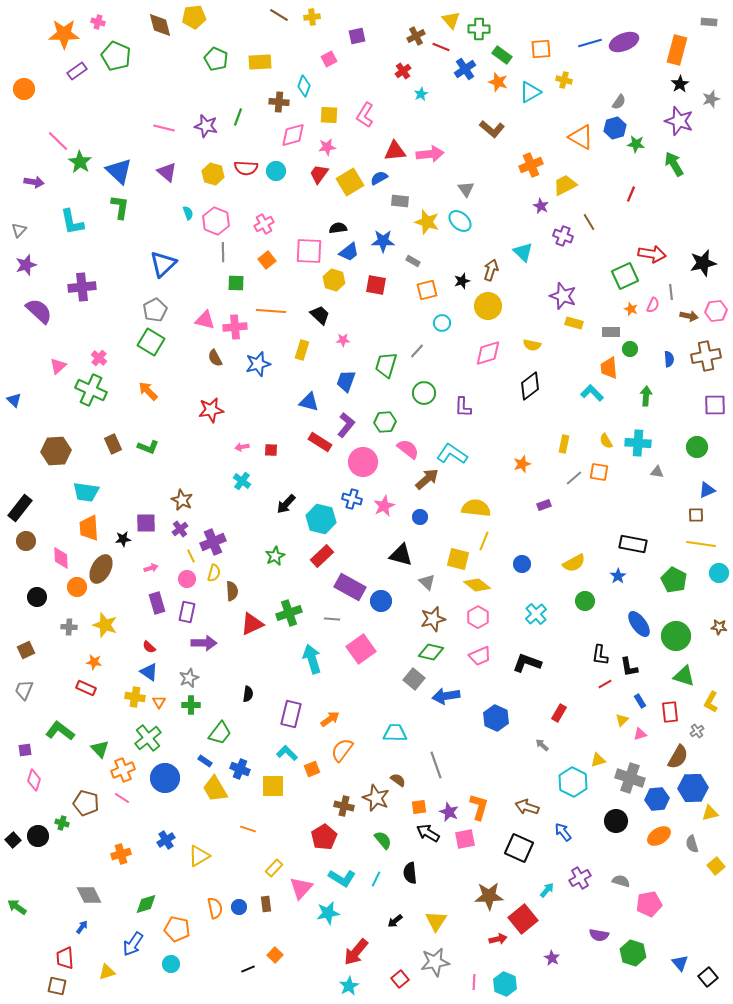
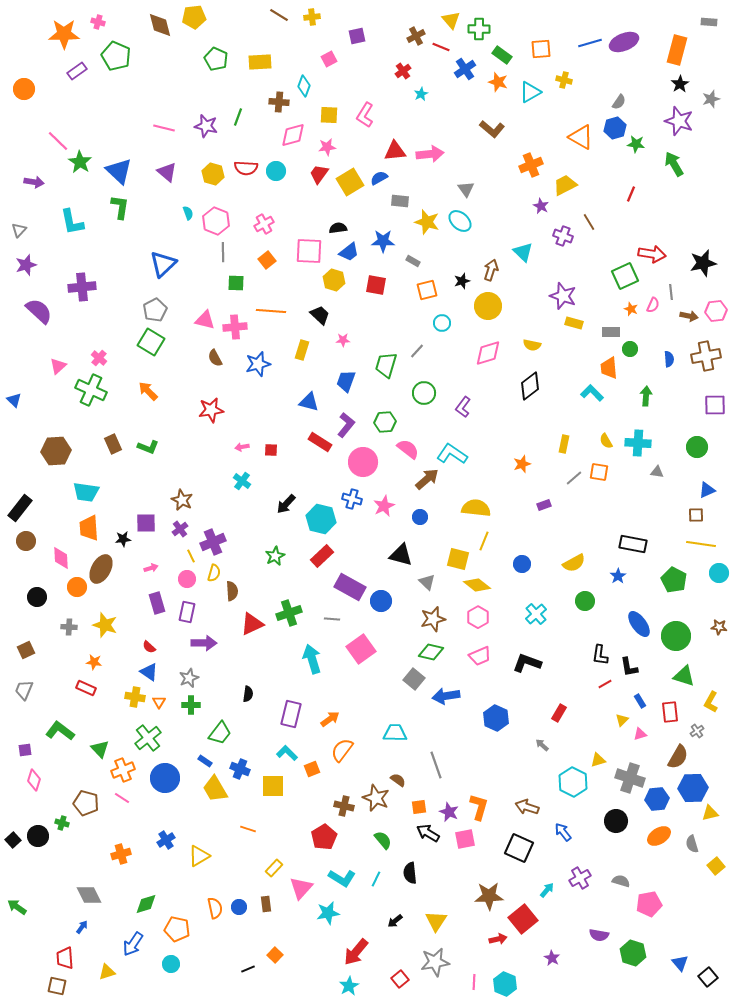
purple L-shape at (463, 407): rotated 35 degrees clockwise
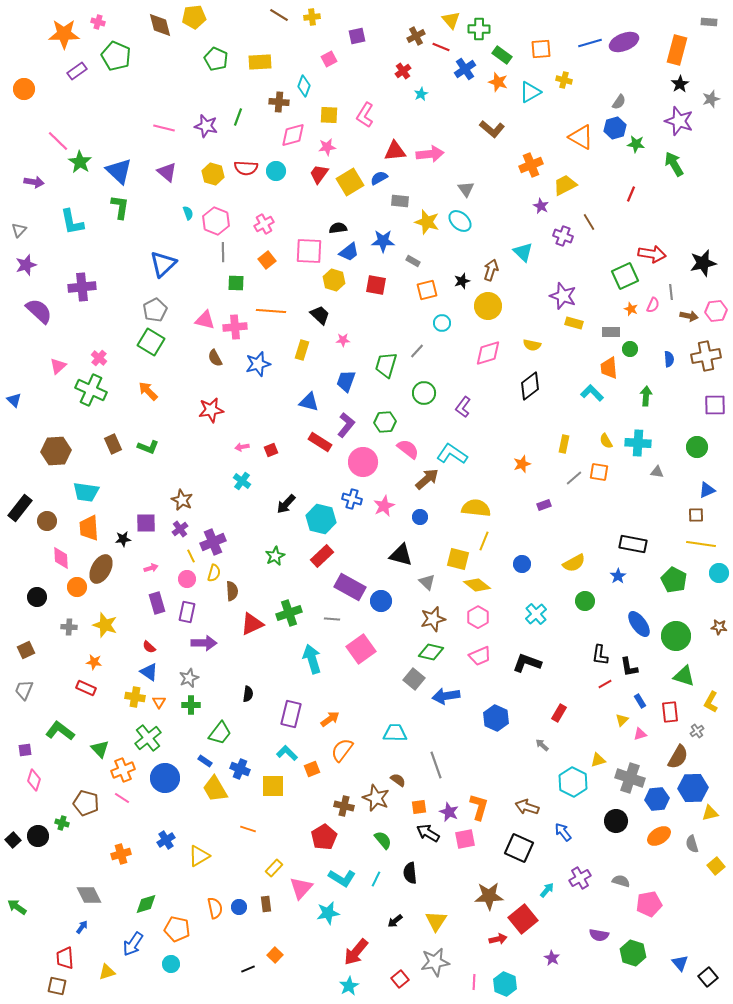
red square at (271, 450): rotated 24 degrees counterclockwise
brown circle at (26, 541): moved 21 px right, 20 px up
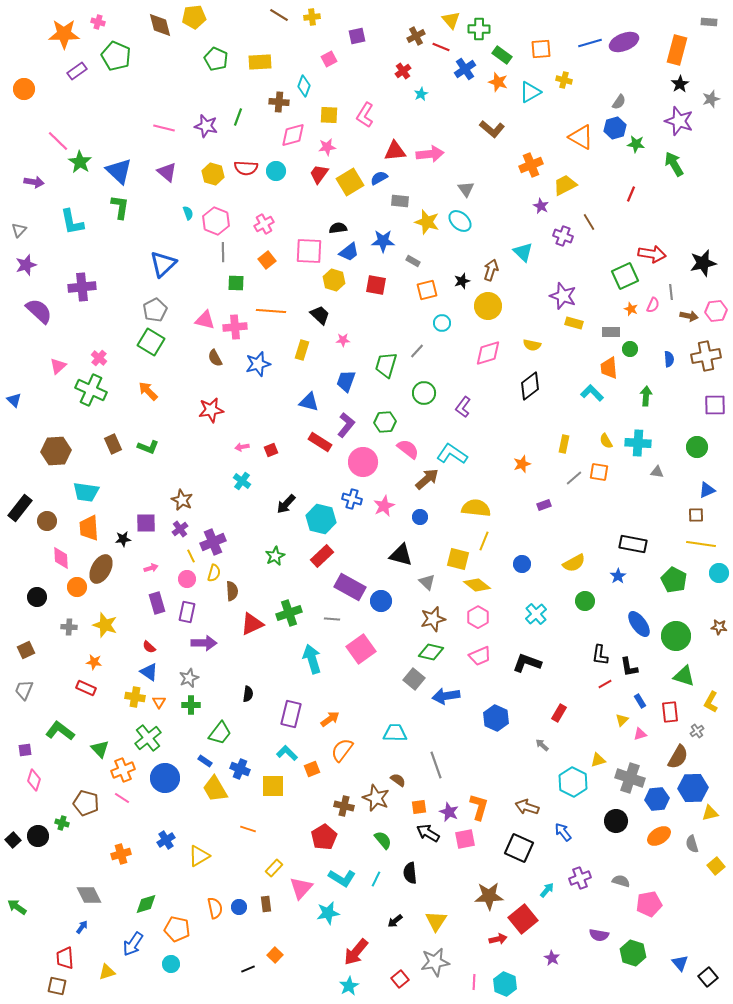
purple cross at (580, 878): rotated 10 degrees clockwise
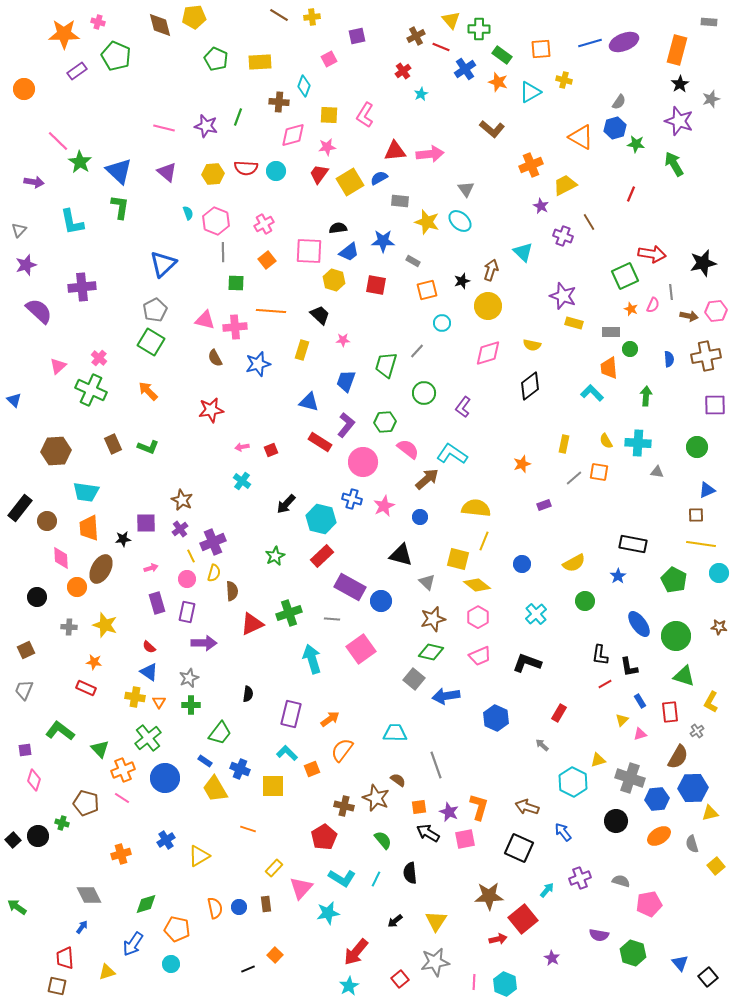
yellow hexagon at (213, 174): rotated 20 degrees counterclockwise
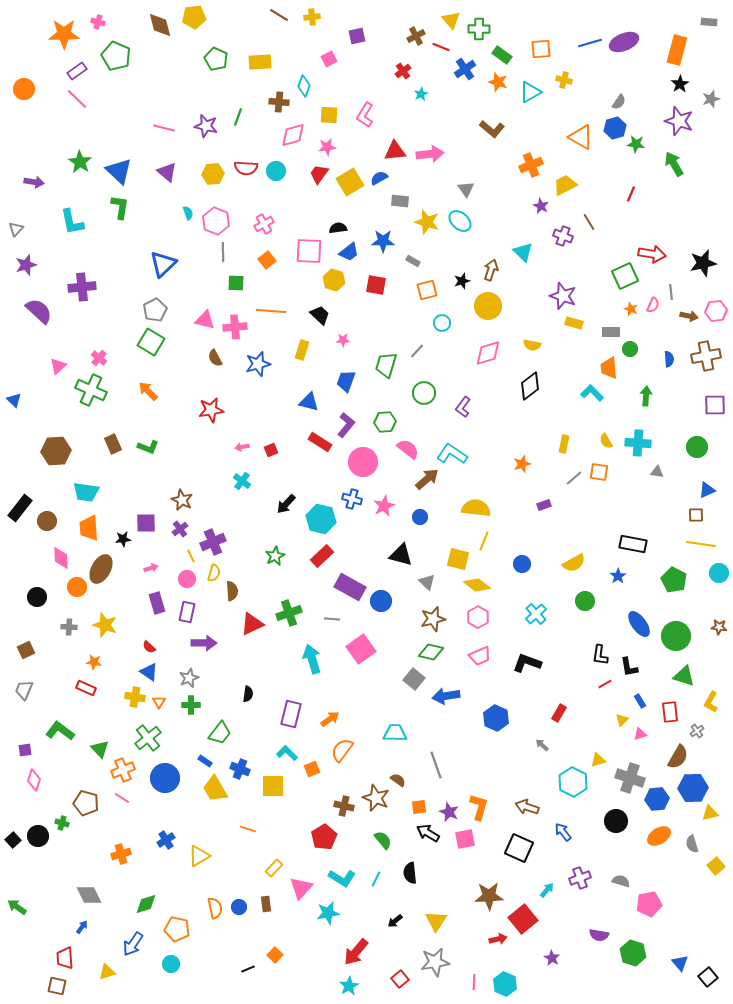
pink line at (58, 141): moved 19 px right, 42 px up
gray triangle at (19, 230): moved 3 px left, 1 px up
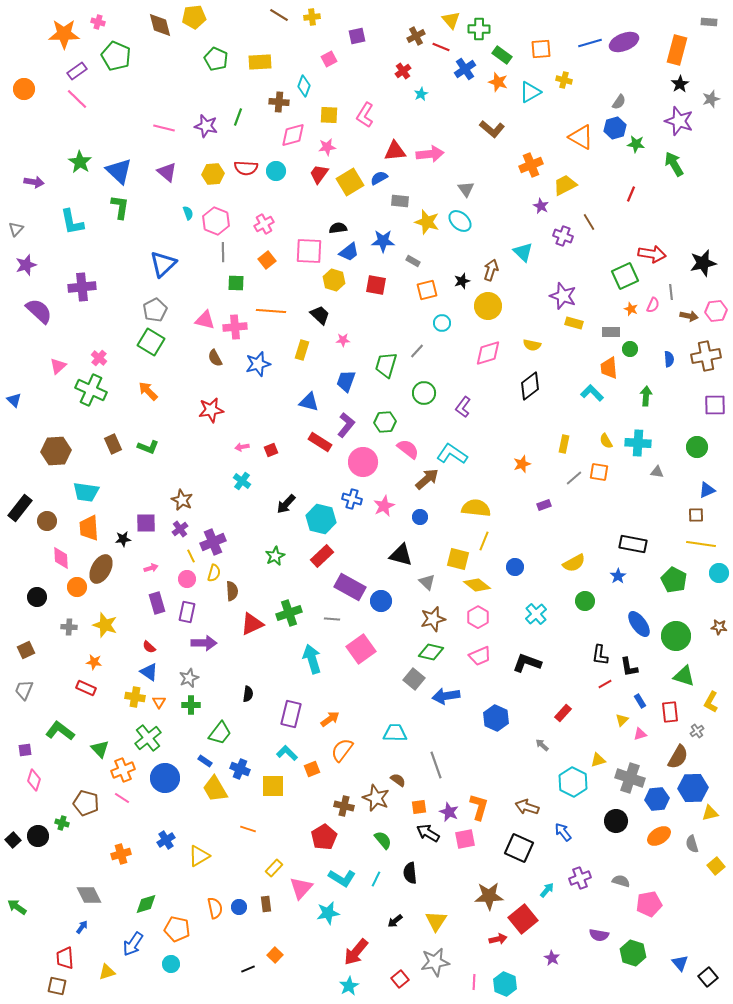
blue circle at (522, 564): moved 7 px left, 3 px down
red rectangle at (559, 713): moved 4 px right; rotated 12 degrees clockwise
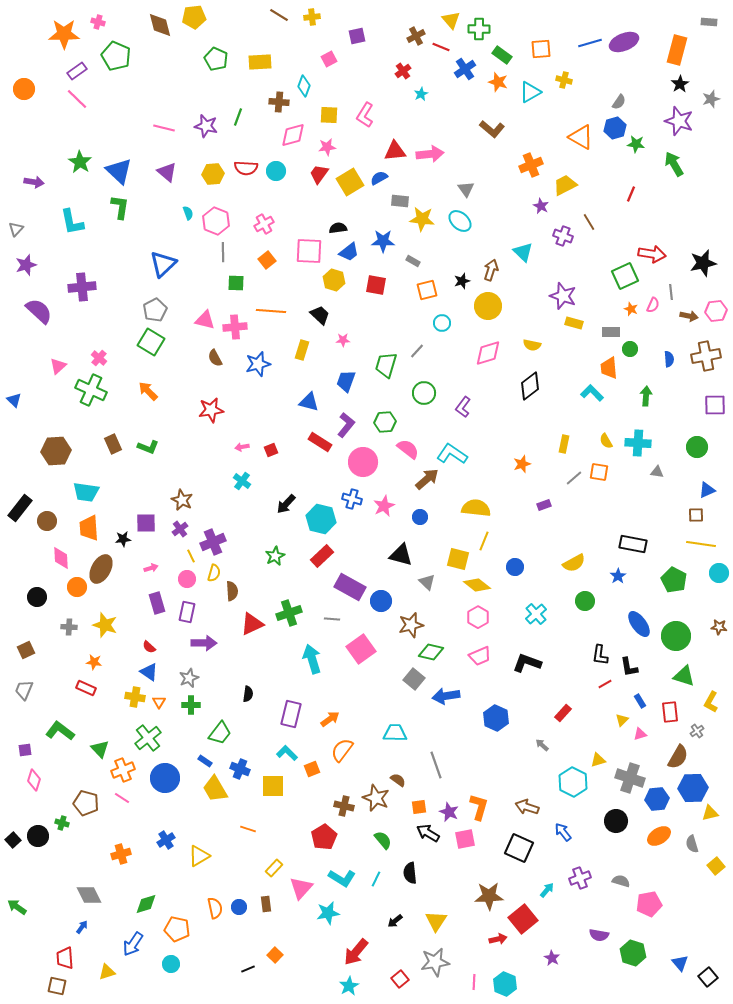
yellow star at (427, 222): moved 5 px left, 3 px up; rotated 10 degrees counterclockwise
brown star at (433, 619): moved 22 px left, 6 px down
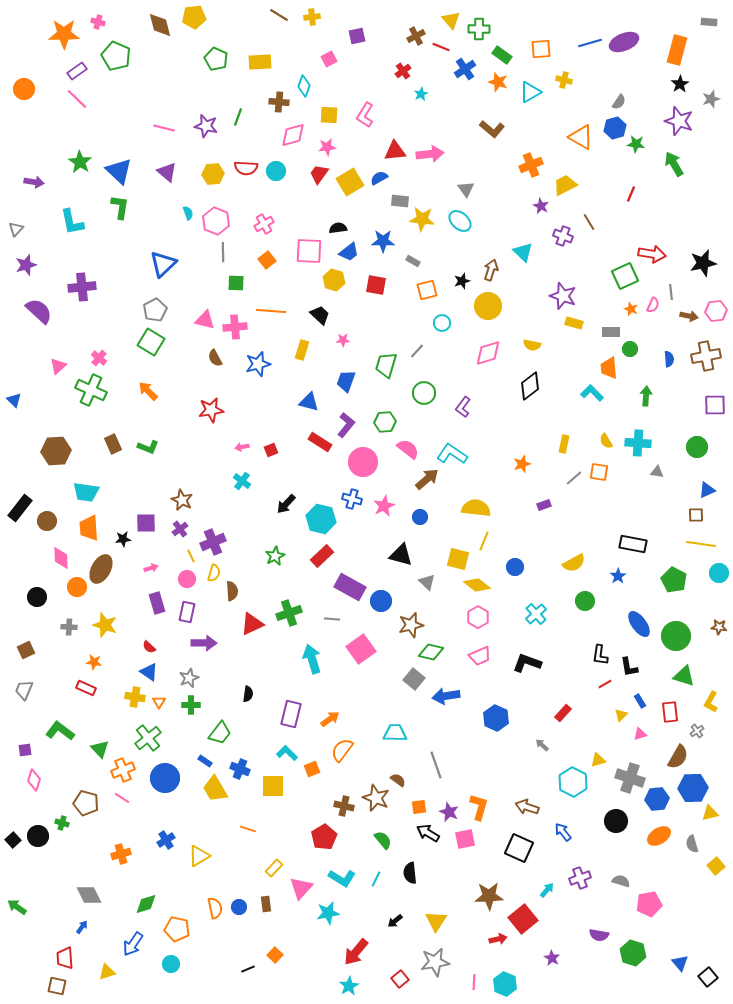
yellow triangle at (622, 720): moved 1 px left, 5 px up
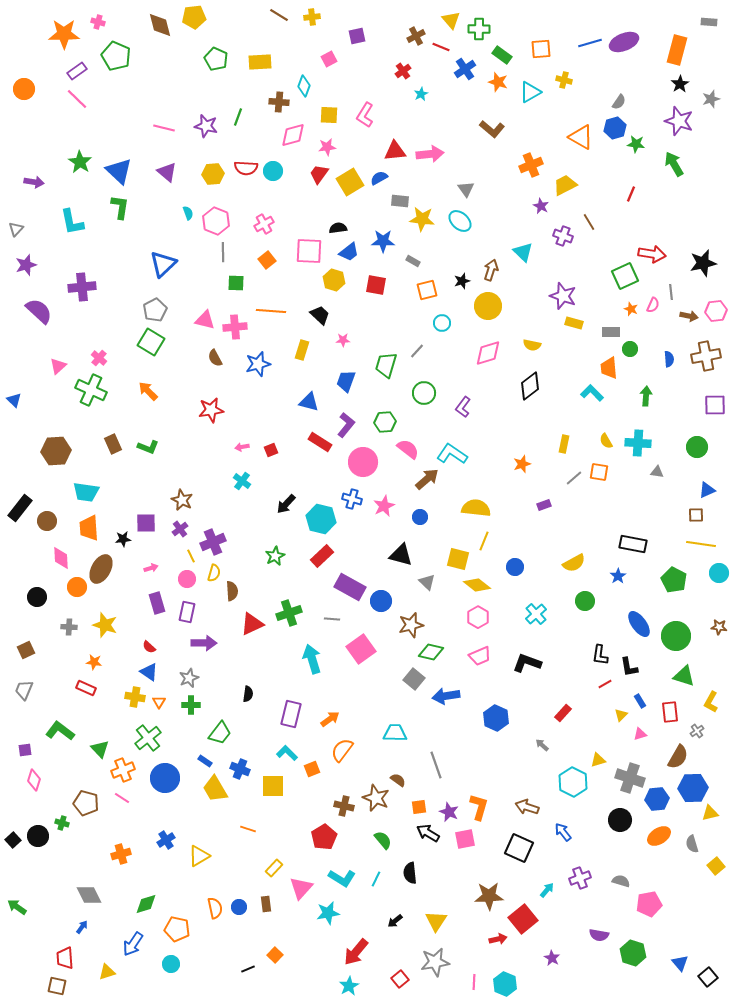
cyan circle at (276, 171): moved 3 px left
black circle at (616, 821): moved 4 px right, 1 px up
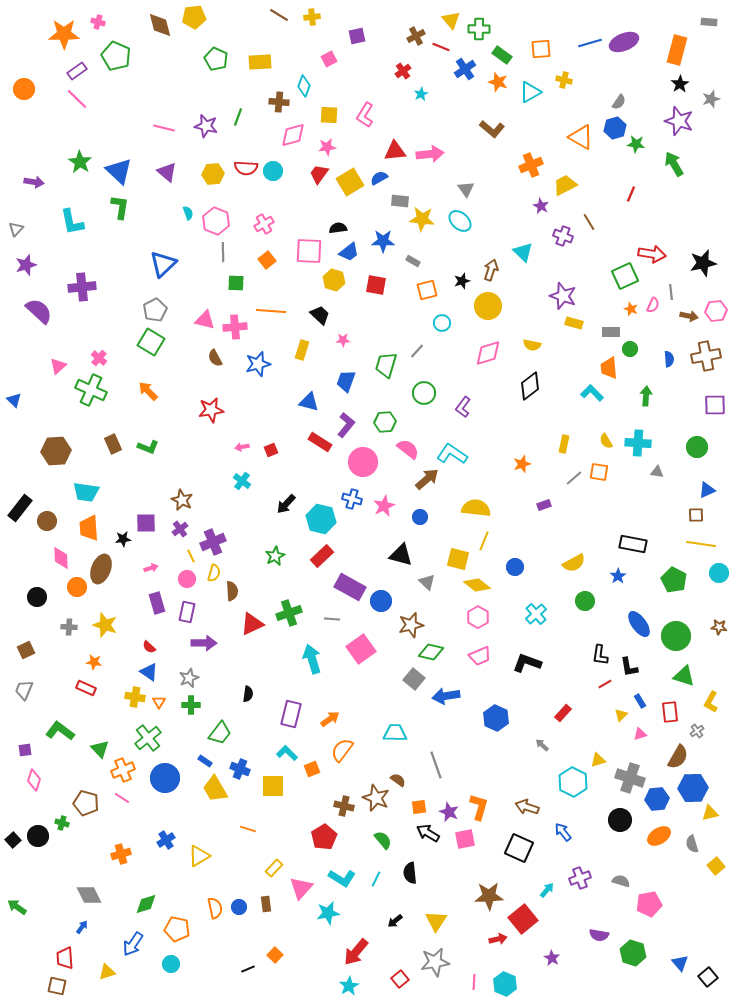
brown ellipse at (101, 569): rotated 8 degrees counterclockwise
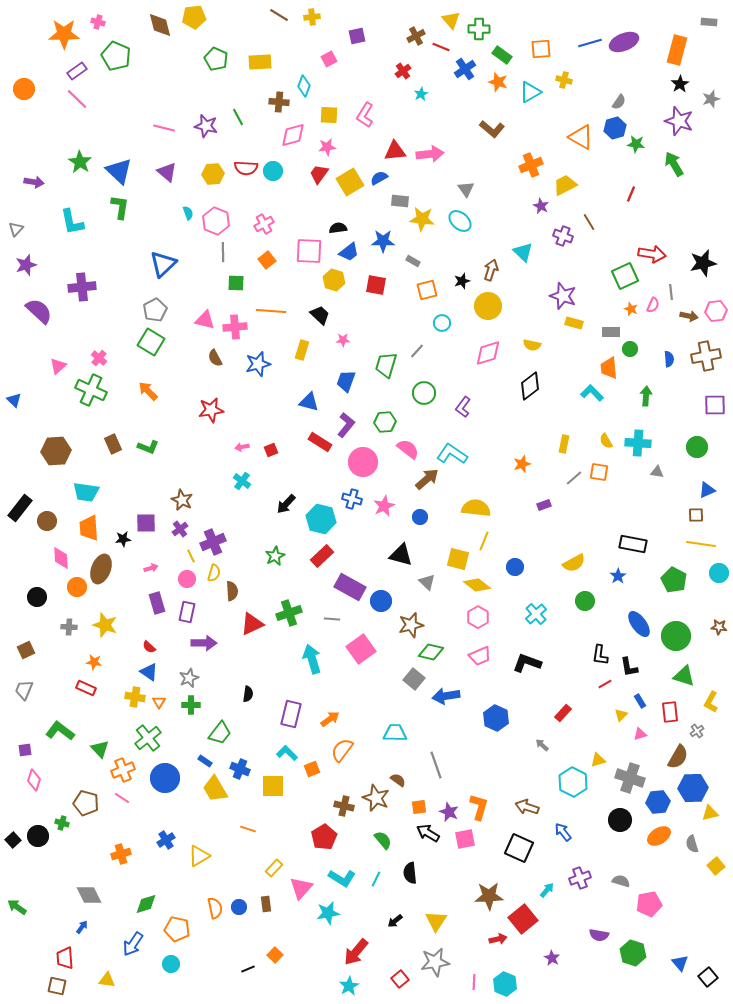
green line at (238, 117): rotated 48 degrees counterclockwise
blue hexagon at (657, 799): moved 1 px right, 3 px down
yellow triangle at (107, 972): moved 8 px down; rotated 24 degrees clockwise
